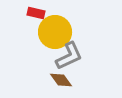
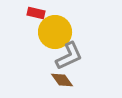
brown diamond: moved 1 px right
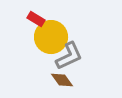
red rectangle: moved 6 px down; rotated 18 degrees clockwise
yellow circle: moved 4 px left, 5 px down
